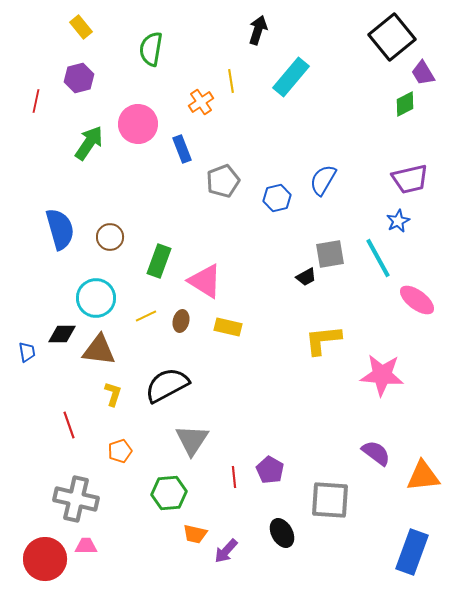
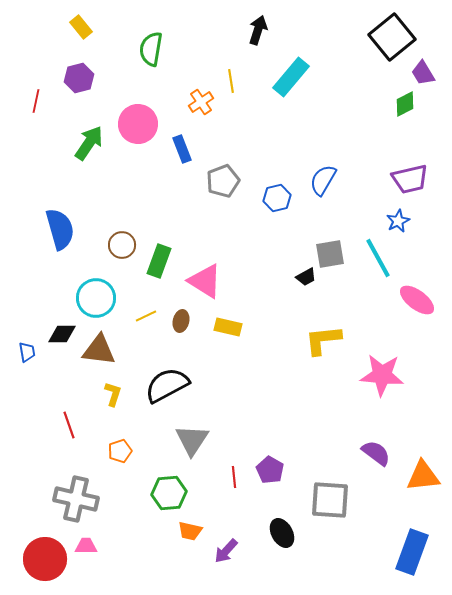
brown circle at (110, 237): moved 12 px right, 8 px down
orange trapezoid at (195, 534): moved 5 px left, 3 px up
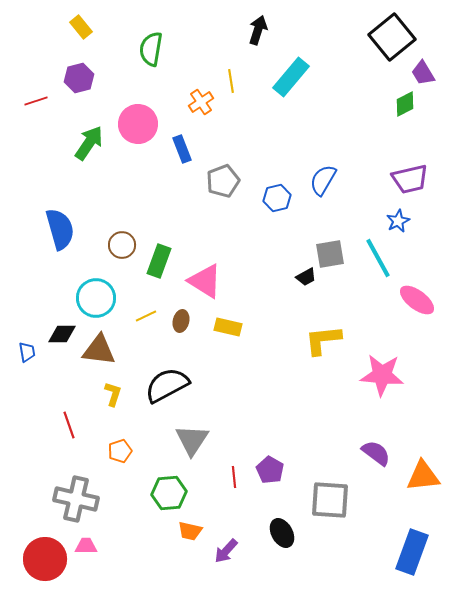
red line at (36, 101): rotated 60 degrees clockwise
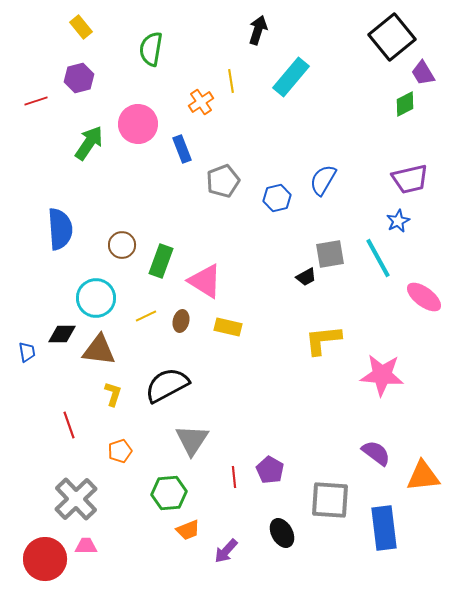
blue semicircle at (60, 229): rotated 12 degrees clockwise
green rectangle at (159, 261): moved 2 px right
pink ellipse at (417, 300): moved 7 px right, 3 px up
gray cross at (76, 499): rotated 33 degrees clockwise
orange trapezoid at (190, 531): moved 2 px left, 1 px up; rotated 35 degrees counterclockwise
blue rectangle at (412, 552): moved 28 px left, 24 px up; rotated 27 degrees counterclockwise
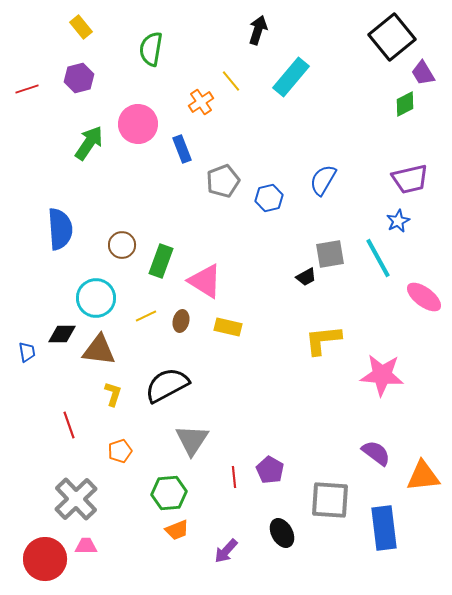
yellow line at (231, 81): rotated 30 degrees counterclockwise
red line at (36, 101): moved 9 px left, 12 px up
blue hexagon at (277, 198): moved 8 px left
orange trapezoid at (188, 530): moved 11 px left
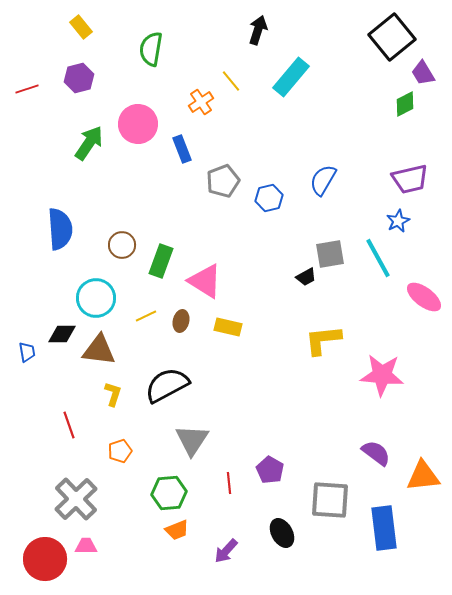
red line at (234, 477): moved 5 px left, 6 px down
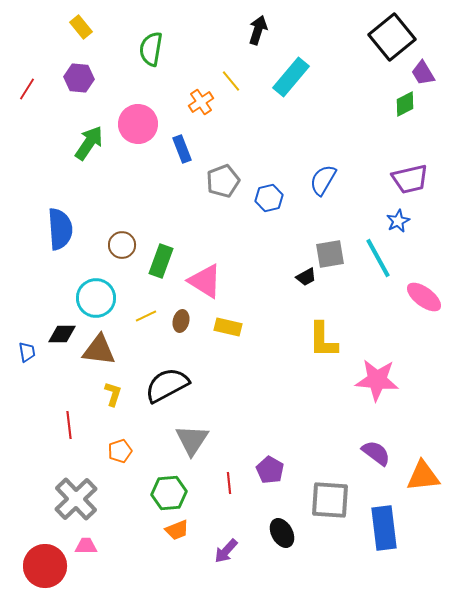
purple hexagon at (79, 78): rotated 20 degrees clockwise
red line at (27, 89): rotated 40 degrees counterclockwise
yellow L-shape at (323, 340): rotated 84 degrees counterclockwise
pink star at (382, 375): moved 5 px left, 5 px down
red line at (69, 425): rotated 12 degrees clockwise
red circle at (45, 559): moved 7 px down
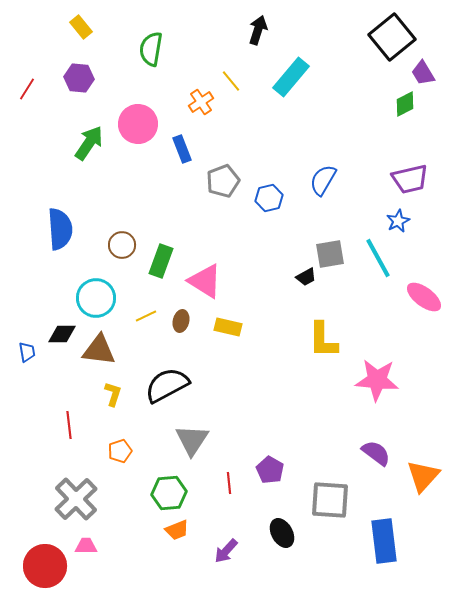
orange triangle at (423, 476): rotated 42 degrees counterclockwise
blue rectangle at (384, 528): moved 13 px down
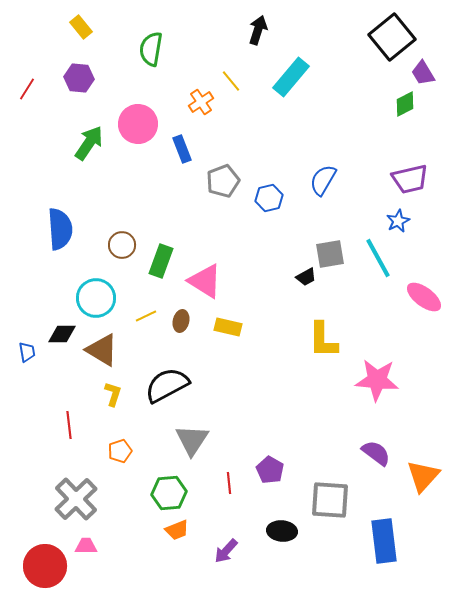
brown triangle at (99, 350): moved 3 px right; rotated 24 degrees clockwise
black ellipse at (282, 533): moved 2 px up; rotated 56 degrees counterclockwise
